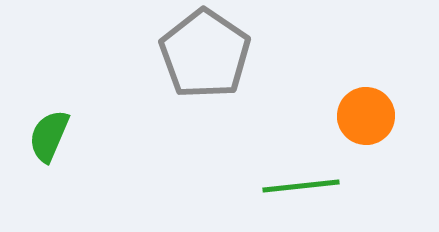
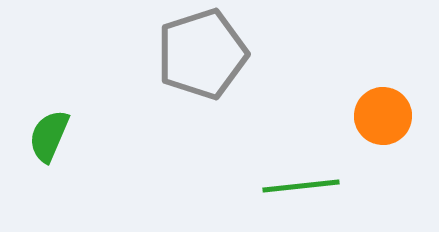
gray pentagon: moved 3 px left; rotated 20 degrees clockwise
orange circle: moved 17 px right
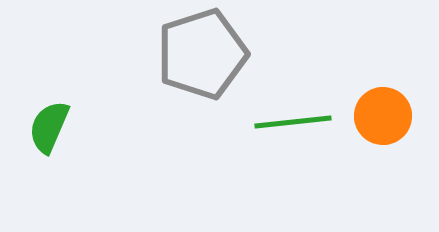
green semicircle: moved 9 px up
green line: moved 8 px left, 64 px up
